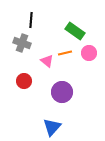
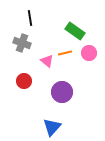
black line: moved 1 px left, 2 px up; rotated 14 degrees counterclockwise
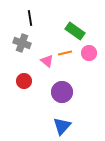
blue triangle: moved 10 px right, 1 px up
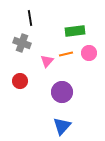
green rectangle: rotated 42 degrees counterclockwise
orange line: moved 1 px right, 1 px down
pink triangle: rotated 32 degrees clockwise
red circle: moved 4 px left
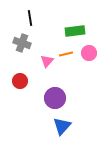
purple circle: moved 7 px left, 6 px down
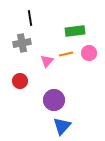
gray cross: rotated 30 degrees counterclockwise
purple circle: moved 1 px left, 2 px down
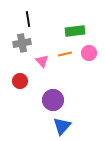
black line: moved 2 px left, 1 px down
orange line: moved 1 px left
pink triangle: moved 5 px left; rotated 24 degrees counterclockwise
purple circle: moved 1 px left
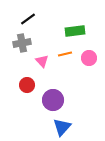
black line: rotated 63 degrees clockwise
pink circle: moved 5 px down
red circle: moved 7 px right, 4 px down
blue triangle: moved 1 px down
